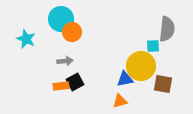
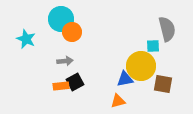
gray semicircle: rotated 20 degrees counterclockwise
orange triangle: moved 2 px left
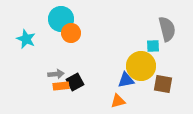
orange circle: moved 1 px left, 1 px down
gray arrow: moved 9 px left, 13 px down
blue triangle: moved 1 px right, 1 px down
